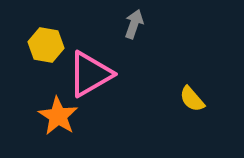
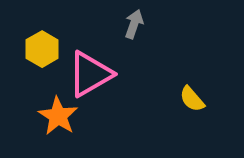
yellow hexagon: moved 4 px left, 4 px down; rotated 20 degrees clockwise
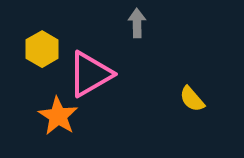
gray arrow: moved 3 px right, 1 px up; rotated 20 degrees counterclockwise
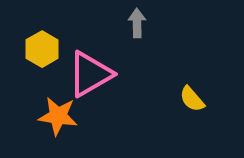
orange star: rotated 24 degrees counterclockwise
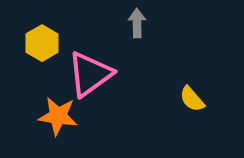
yellow hexagon: moved 6 px up
pink triangle: rotated 6 degrees counterclockwise
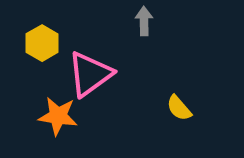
gray arrow: moved 7 px right, 2 px up
yellow semicircle: moved 13 px left, 9 px down
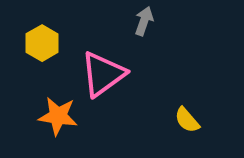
gray arrow: rotated 20 degrees clockwise
pink triangle: moved 13 px right
yellow semicircle: moved 8 px right, 12 px down
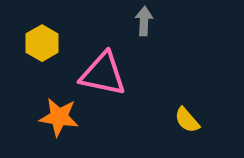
gray arrow: rotated 16 degrees counterclockwise
pink triangle: rotated 48 degrees clockwise
orange star: moved 1 px right, 1 px down
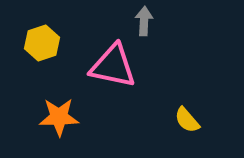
yellow hexagon: rotated 12 degrees clockwise
pink triangle: moved 10 px right, 8 px up
orange star: rotated 9 degrees counterclockwise
